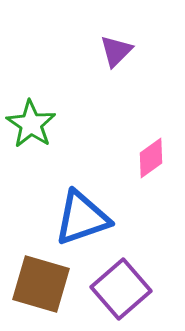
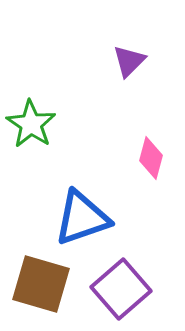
purple triangle: moved 13 px right, 10 px down
pink diamond: rotated 39 degrees counterclockwise
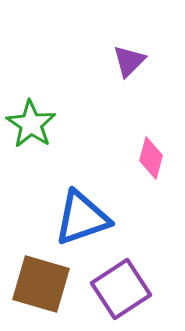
purple square: rotated 8 degrees clockwise
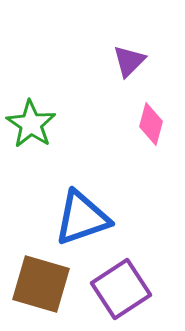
pink diamond: moved 34 px up
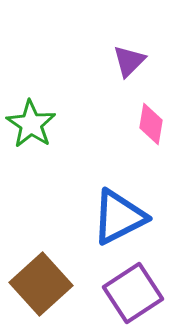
pink diamond: rotated 6 degrees counterclockwise
blue triangle: moved 37 px right, 1 px up; rotated 8 degrees counterclockwise
brown square: rotated 32 degrees clockwise
purple square: moved 12 px right, 4 px down
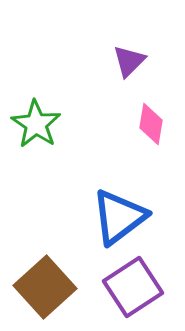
green star: moved 5 px right
blue triangle: rotated 10 degrees counterclockwise
brown square: moved 4 px right, 3 px down
purple square: moved 6 px up
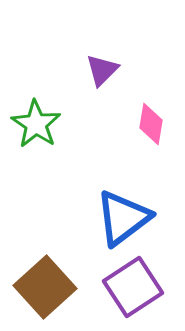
purple triangle: moved 27 px left, 9 px down
blue triangle: moved 4 px right, 1 px down
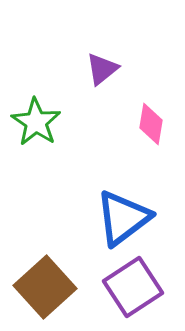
purple triangle: moved 1 px up; rotated 6 degrees clockwise
green star: moved 2 px up
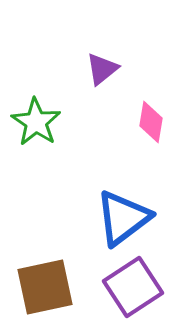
pink diamond: moved 2 px up
brown square: rotated 30 degrees clockwise
